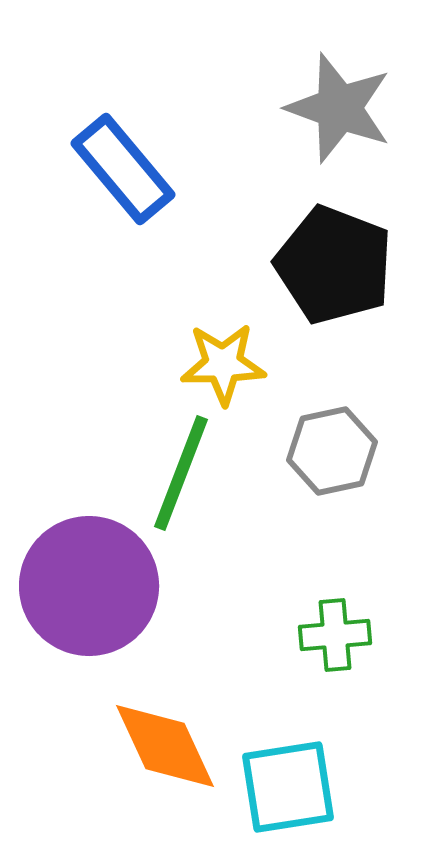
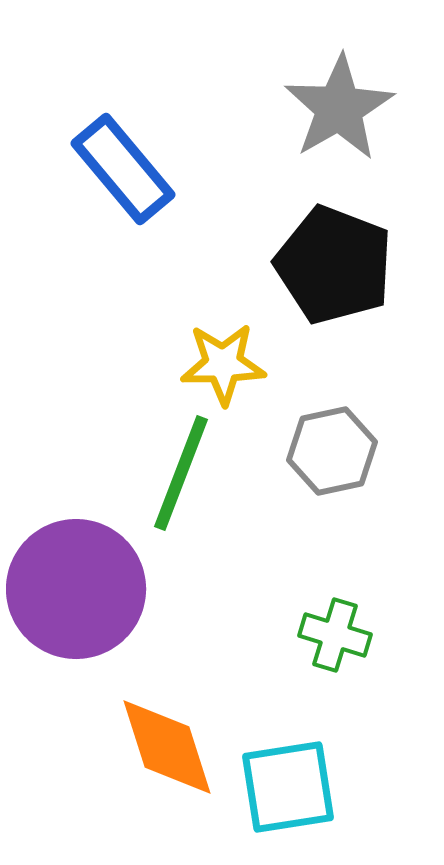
gray star: rotated 22 degrees clockwise
purple circle: moved 13 px left, 3 px down
green cross: rotated 22 degrees clockwise
orange diamond: moved 2 px right, 1 px down; rotated 7 degrees clockwise
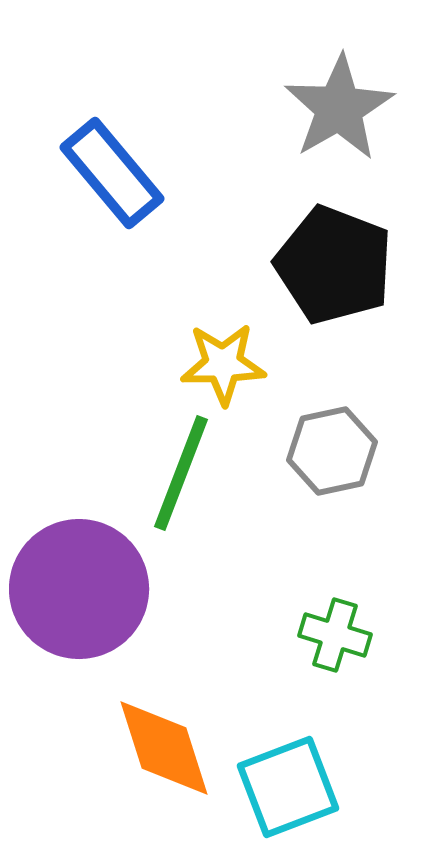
blue rectangle: moved 11 px left, 4 px down
purple circle: moved 3 px right
orange diamond: moved 3 px left, 1 px down
cyan square: rotated 12 degrees counterclockwise
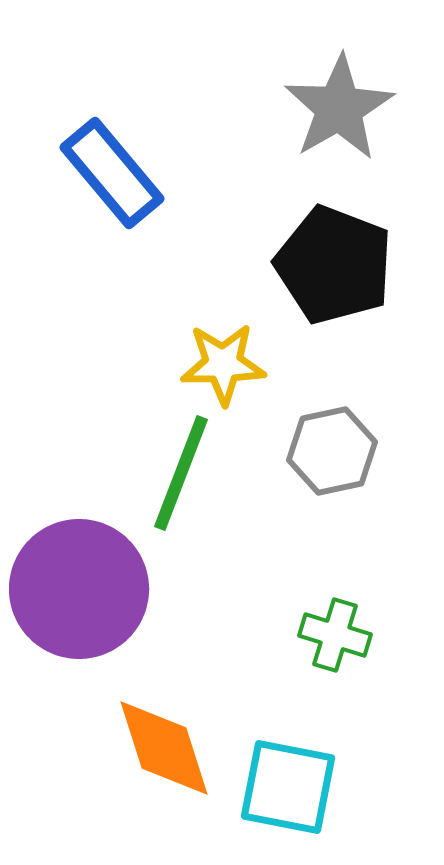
cyan square: rotated 32 degrees clockwise
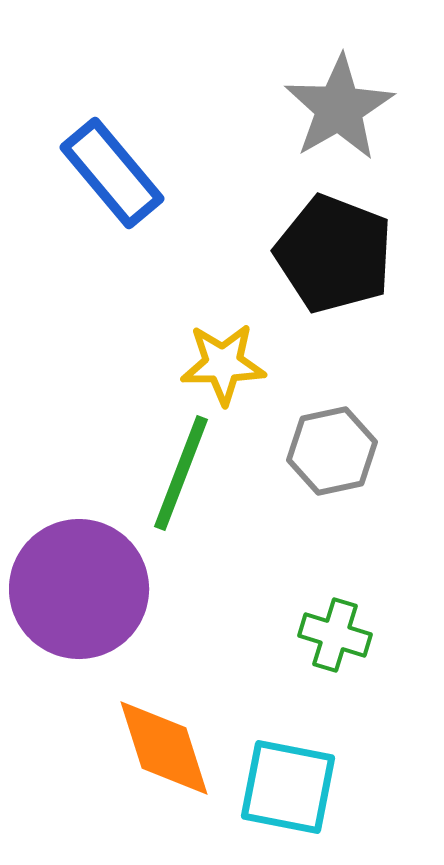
black pentagon: moved 11 px up
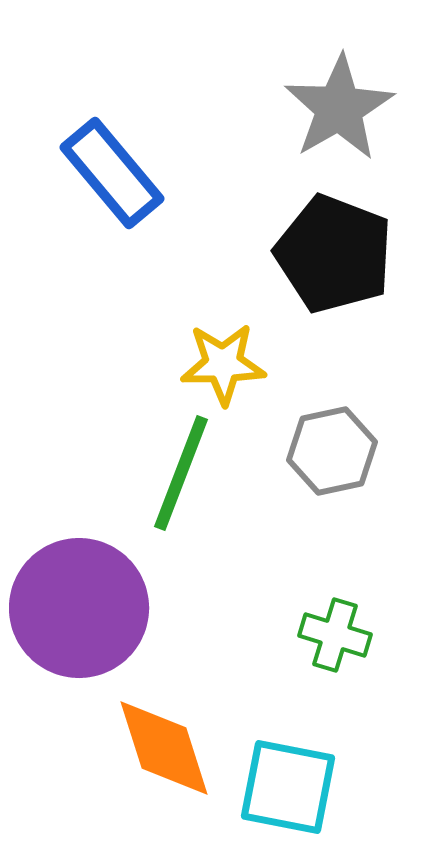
purple circle: moved 19 px down
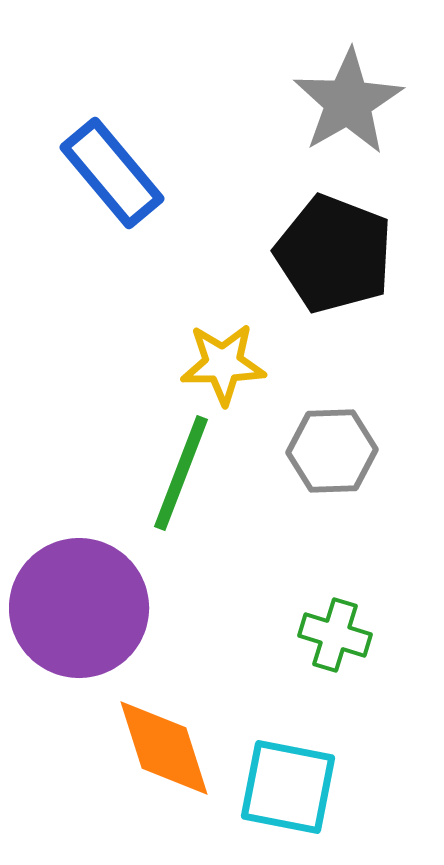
gray star: moved 9 px right, 6 px up
gray hexagon: rotated 10 degrees clockwise
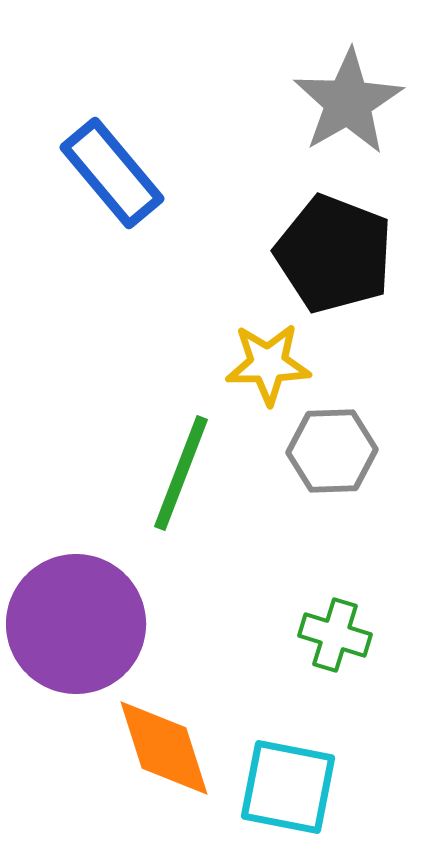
yellow star: moved 45 px right
purple circle: moved 3 px left, 16 px down
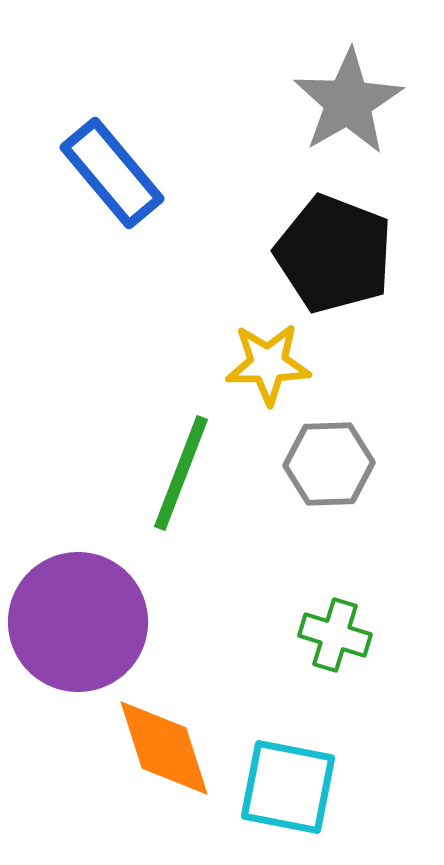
gray hexagon: moved 3 px left, 13 px down
purple circle: moved 2 px right, 2 px up
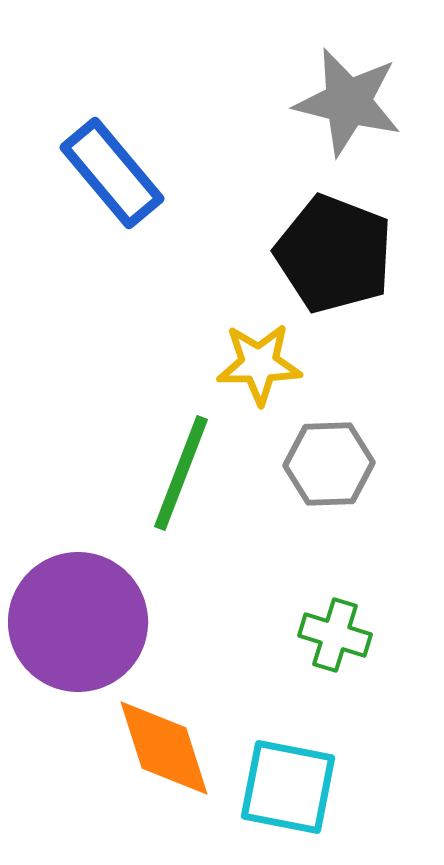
gray star: rotated 28 degrees counterclockwise
yellow star: moved 9 px left
